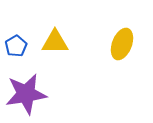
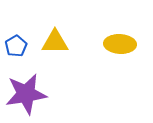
yellow ellipse: moved 2 px left; rotated 72 degrees clockwise
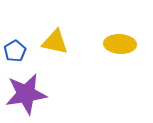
yellow triangle: rotated 12 degrees clockwise
blue pentagon: moved 1 px left, 5 px down
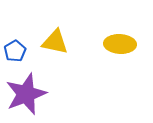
purple star: rotated 12 degrees counterclockwise
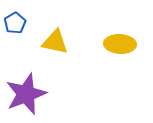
blue pentagon: moved 28 px up
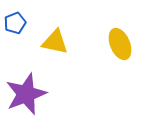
blue pentagon: rotated 10 degrees clockwise
yellow ellipse: rotated 64 degrees clockwise
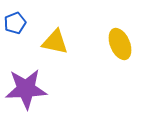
purple star: moved 5 px up; rotated 18 degrees clockwise
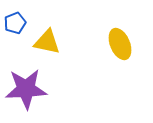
yellow triangle: moved 8 px left
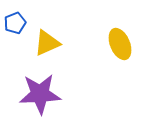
yellow triangle: moved 1 px down; rotated 36 degrees counterclockwise
purple star: moved 14 px right, 5 px down
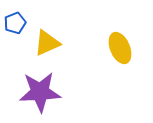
yellow ellipse: moved 4 px down
purple star: moved 2 px up
